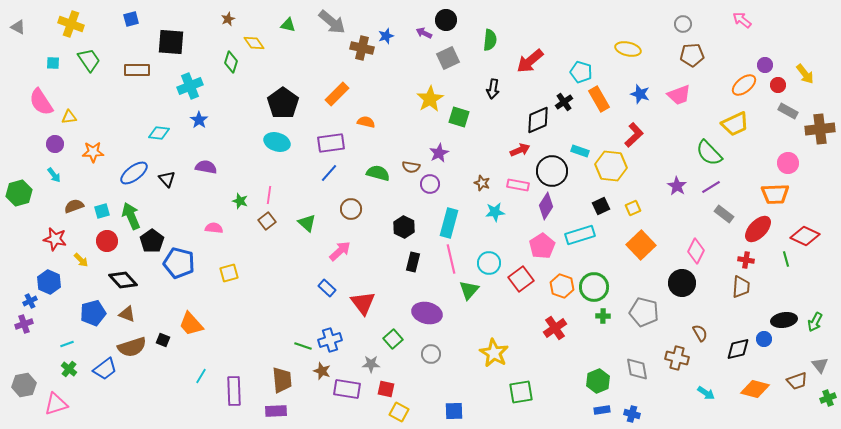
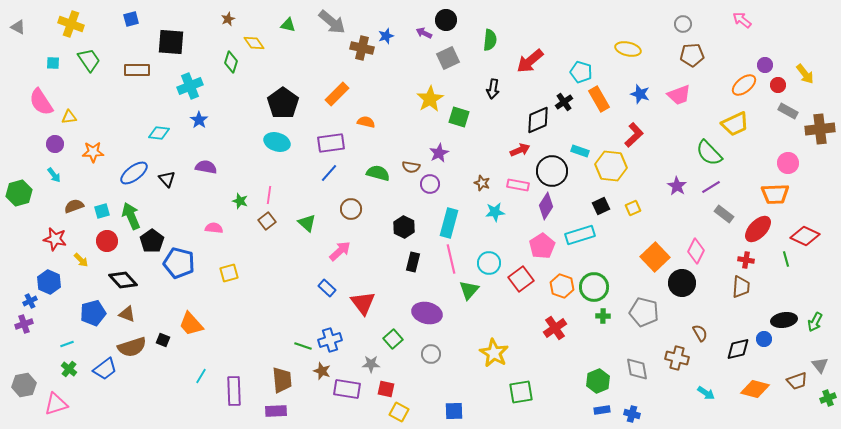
orange square at (641, 245): moved 14 px right, 12 px down
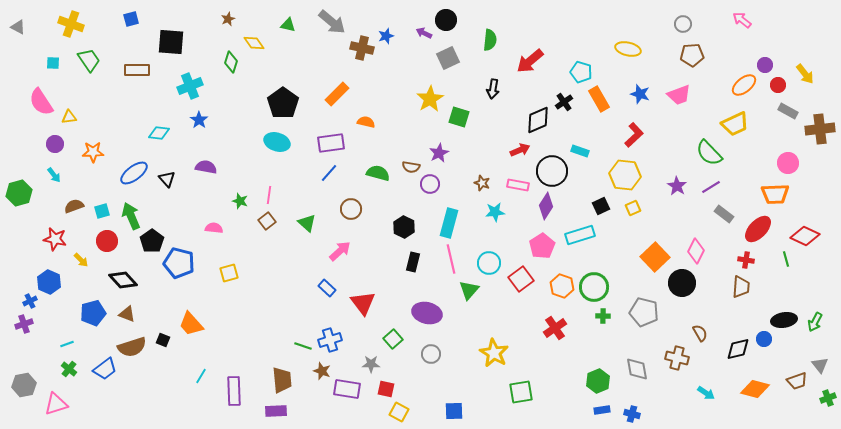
yellow hexagon at (611, 166): moved 14 px right, 9 px down
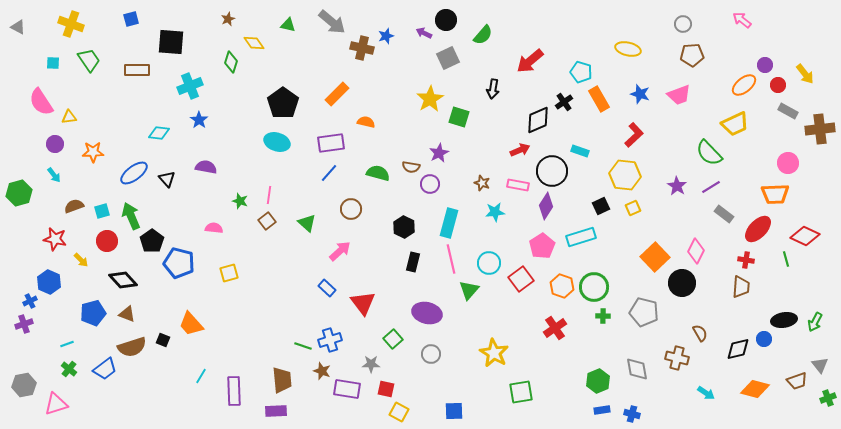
green semicircle at (490, 40): moved 7 px left, 5 px up; rotated 35 degrees clockwise
cyan rectangle at (580, 235): moved 1 px right, 2 px down
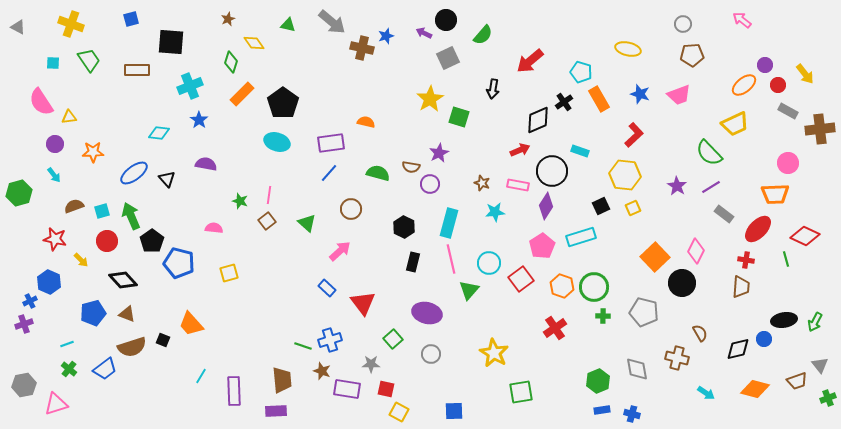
orange rectangle at (337, 94): moved 95 px left
purple semicircle at (206, 167): moved 3 px up
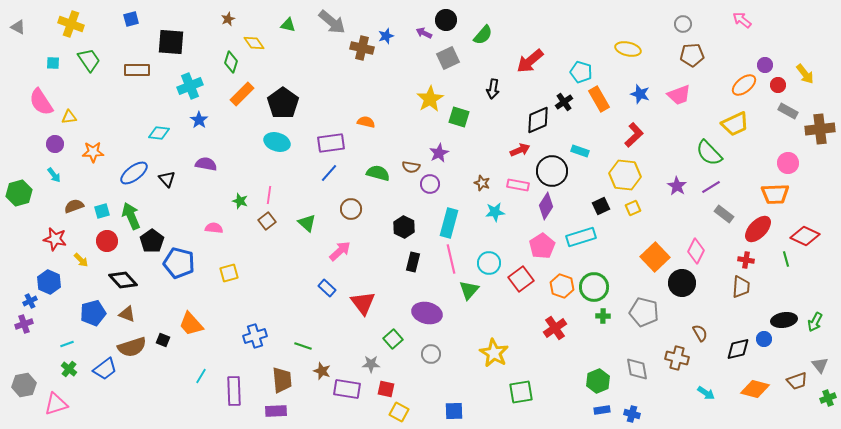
blue cross at (330, 340): moved 75 px left, 4 px up
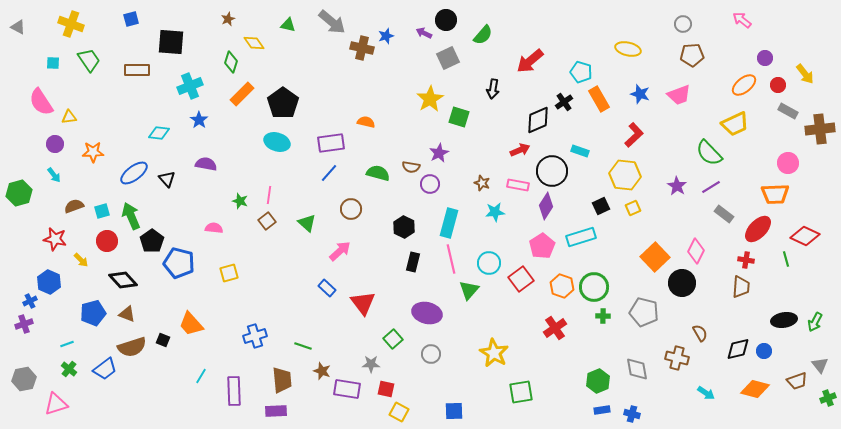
purple circle at (765, 65): moved 7 px up
blue circle at (764, 339): moved 12 px down
gray hexagon at (24, 385): moved 6 px up
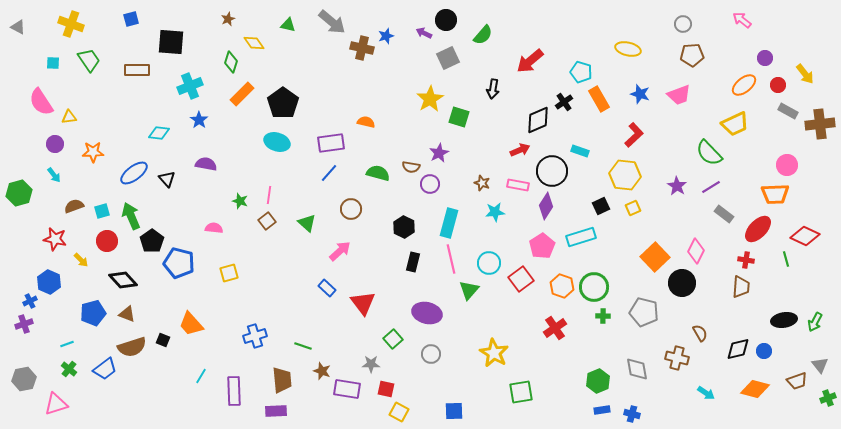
brown cross at (820, 129): moved 5 px up
pink circle at (788, 163): moved 1 px left, 2 px down
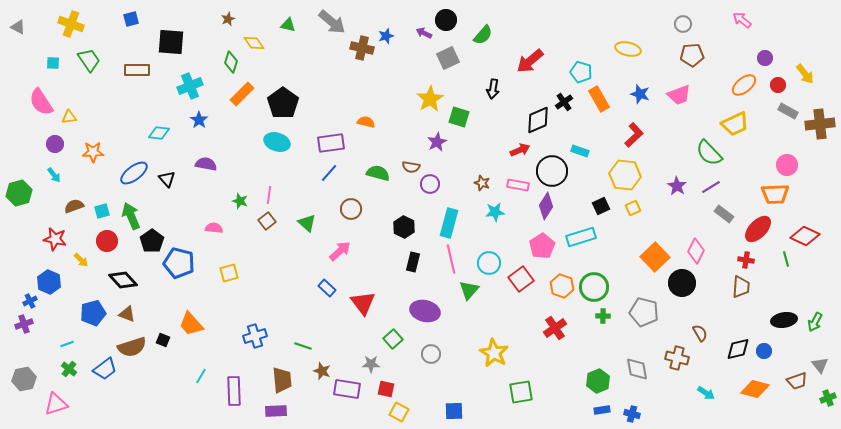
purple star at (439, 153): moved 2 px left, 11 px up
purple ellipse at (427, 313): moved 2 px left, 2 px up
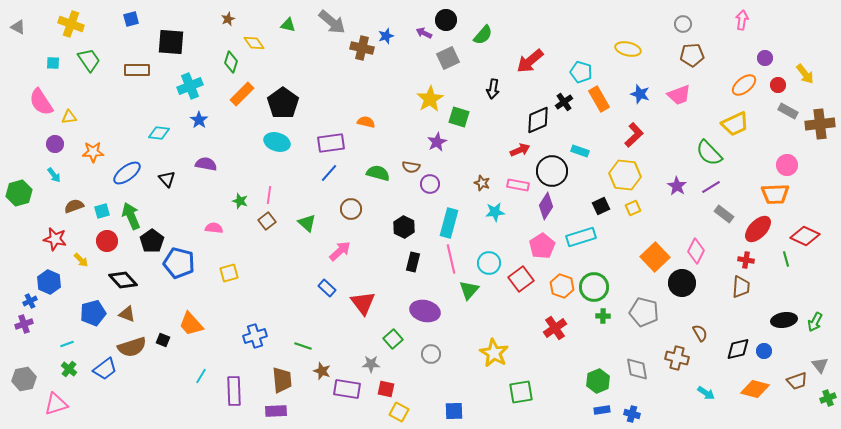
pink arrow at (742, 20): rotated 60 degrees clockwise
blue ellipse at (134, 173): moved 7 px left
